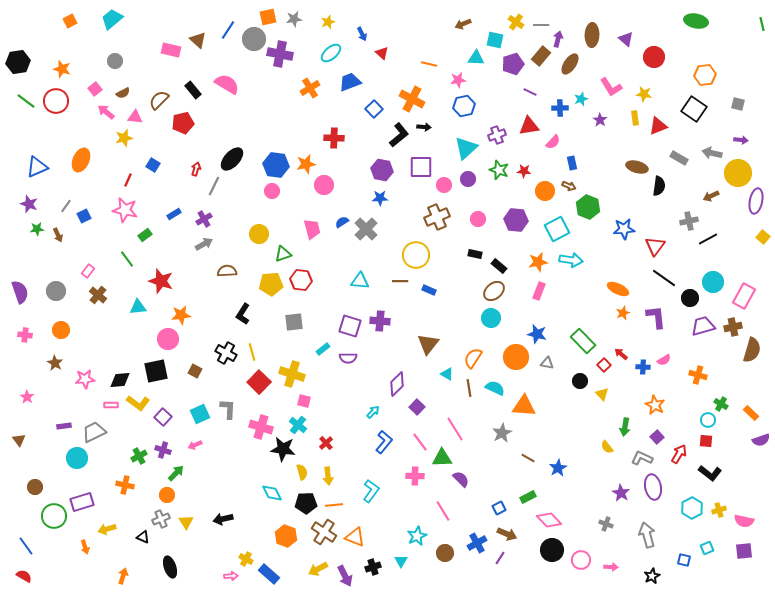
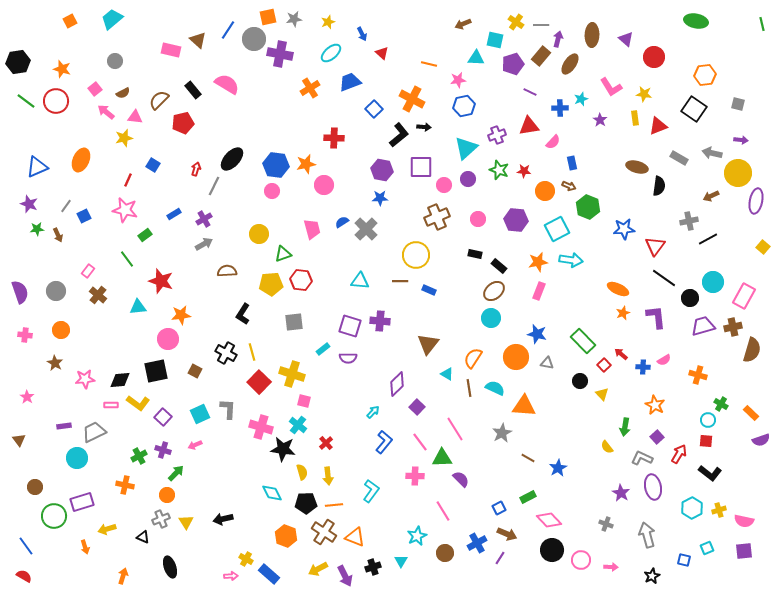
yellow square at (763, 237): moved 10 px down
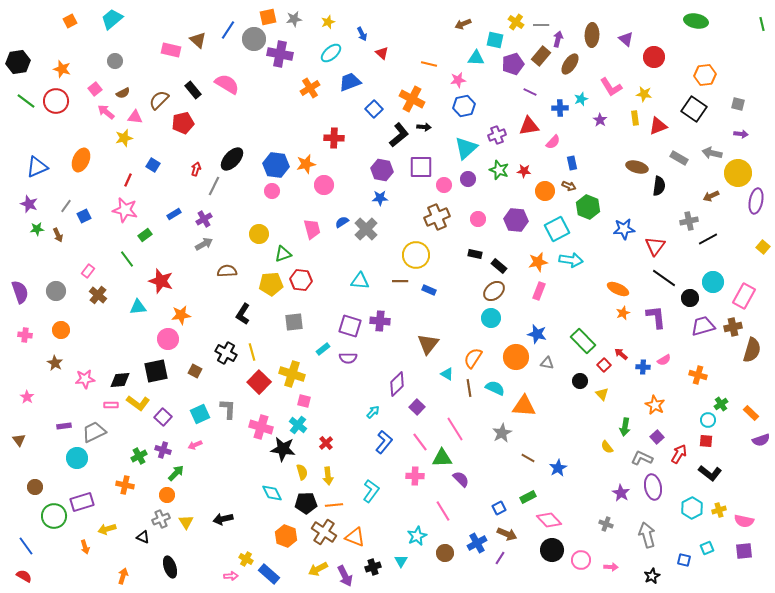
purple arrow at (741, 140): moved 6 px up
green cross at (721, 404): rotated 24 degrees clockwise
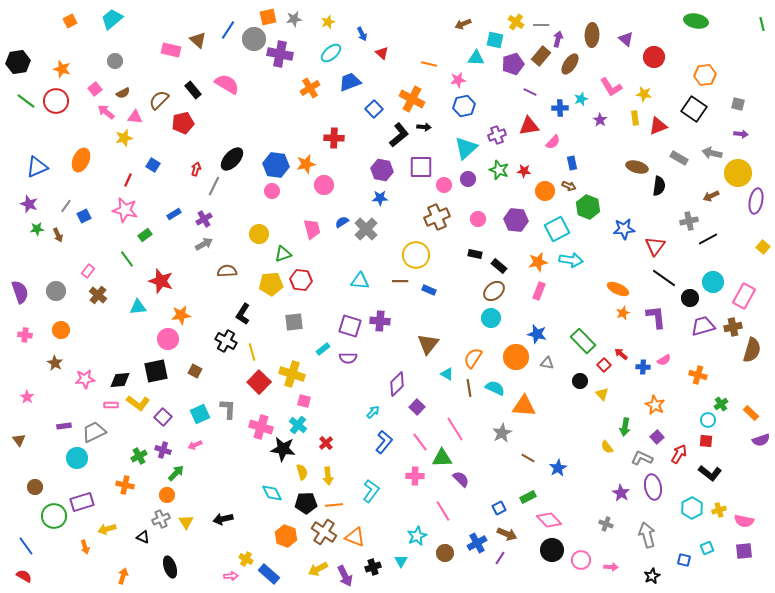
black cross at (226, 353): moved 12 px up
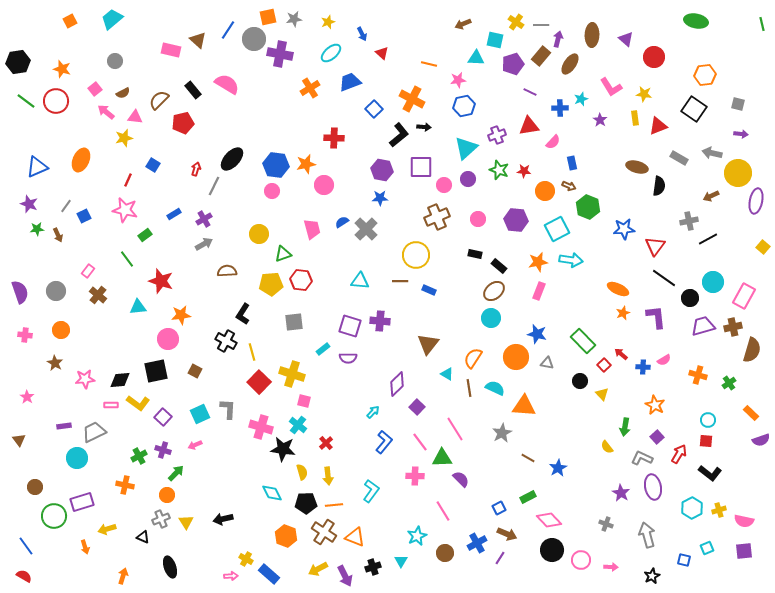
green cross at (721, 404): moved 8 px right, 21 px up
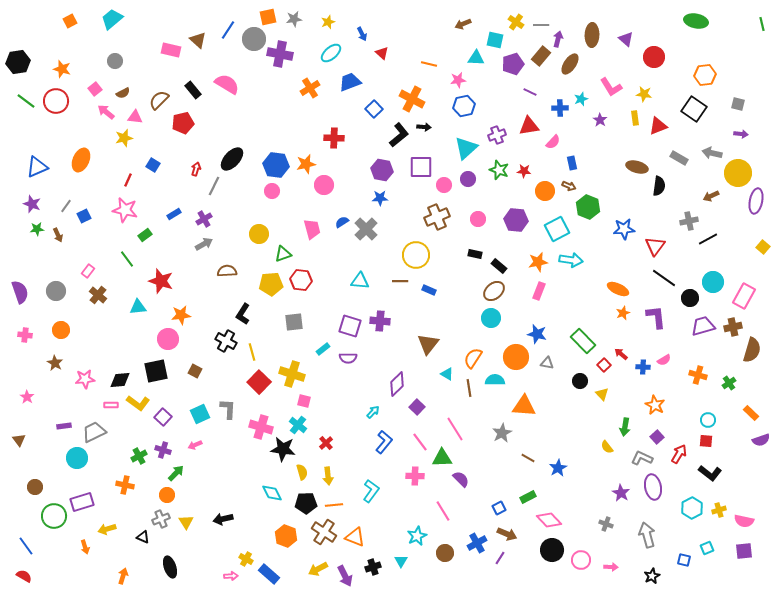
purple star at (29, 204): moved 3 px right
cyan semicircle at (495, 388): moved 8 px up; rotated 24 degrees counterclockwise
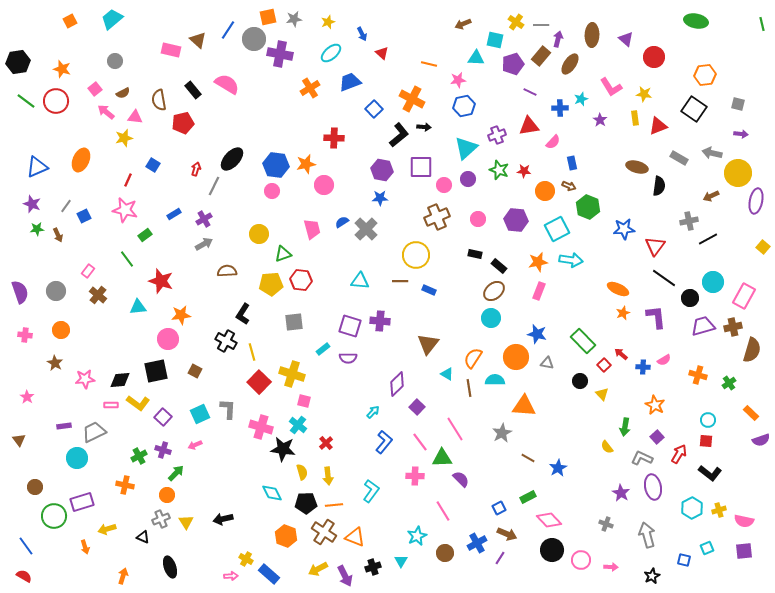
brown semicircle at (159, 100): rotated 55 degrees counterclockwise
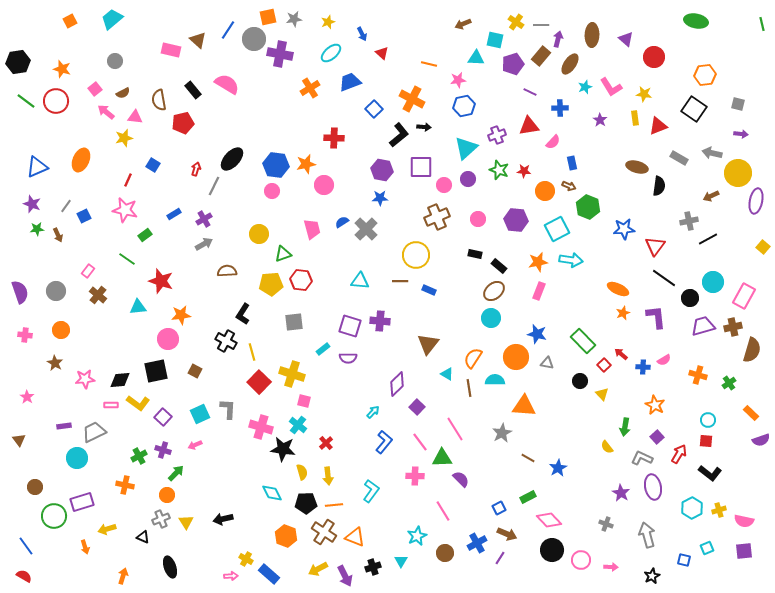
cyan star at (581, 99): moved 4 px right, 12 px up
green line at (127, 259): rotated 18 degrees counterclockwise
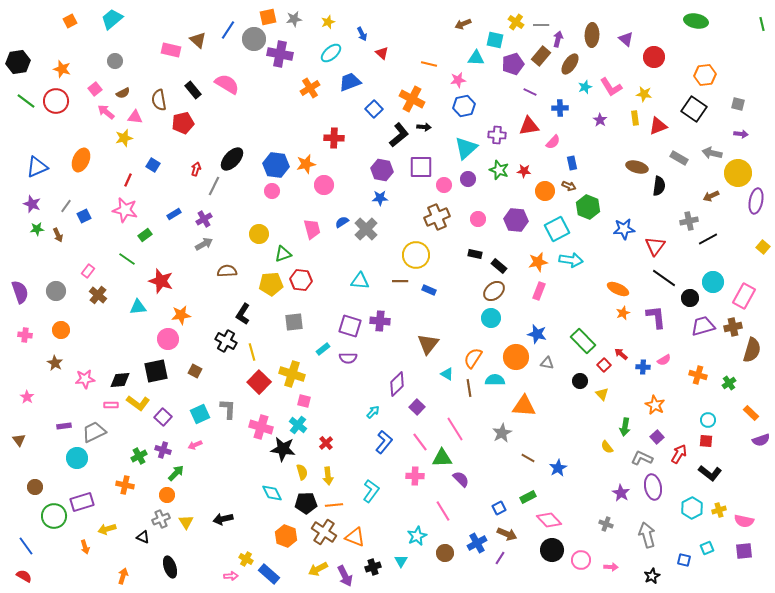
purple cross at (497, 135): rotated 24 degrees clockwise
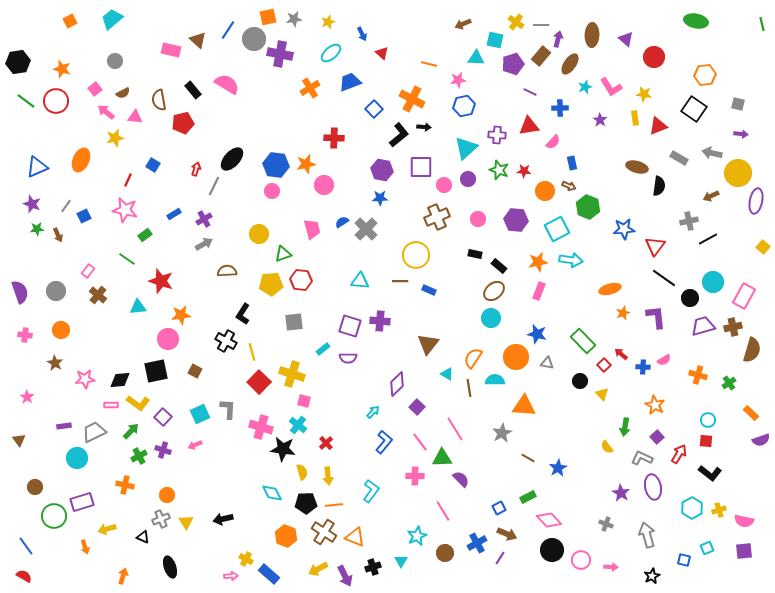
yellow star at (124, 138): moved 9 px left
orange ellipse at (618, 289): moved 8 px left; rotated 40 degrees counterclockwise
green arrow at (176, 473): moved 45 px left, 42 px up
